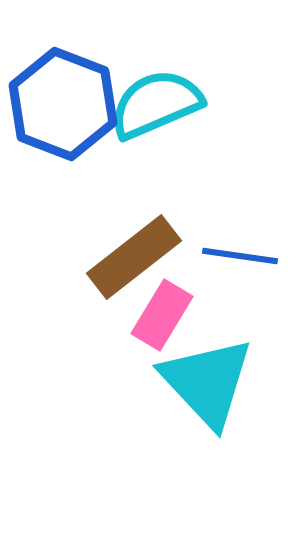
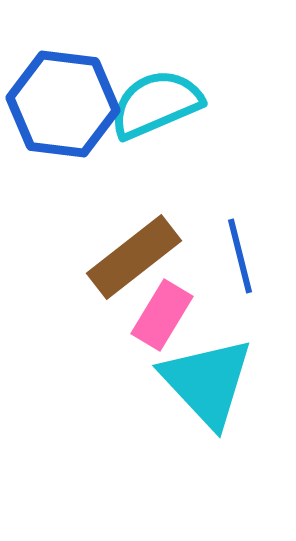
blue hexagon: rotated 14 degrees counterclockwise
blue line: rotated 68 degrees clockwise
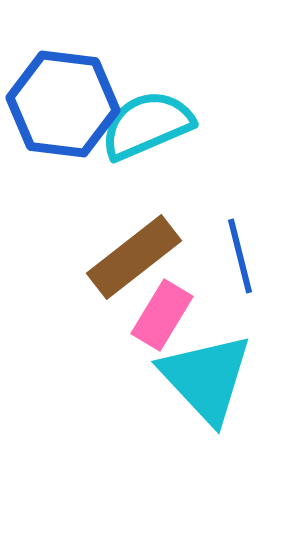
cyan semicircle: moved 9 px left, 21 px down
cyan triangle: moved 1 px left, 4 px up
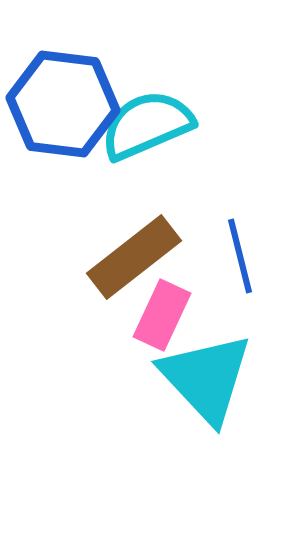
pink rectangle: rotated 6 degrees counterclockwise
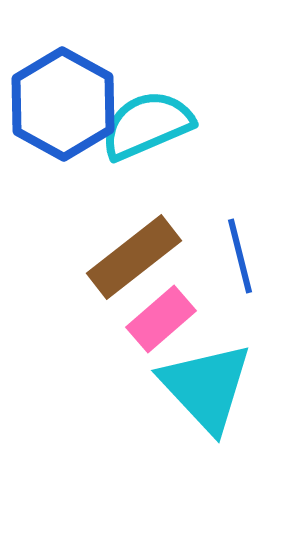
blue hexagon: rotated 22 degrees clockwise
pink rectangle: moved 1 px left, 4 px down; rotated 24 degrees clockwise
cyan triangle: moved 9 px down
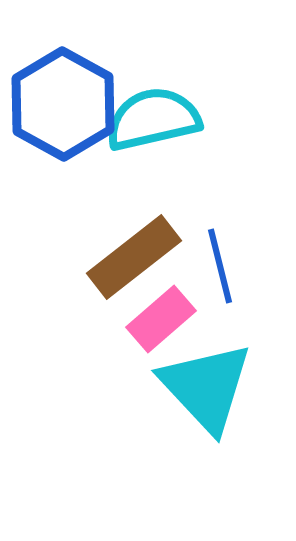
cyan semicircle: moved 6 px right, 6 px up; rotated 10 degrees clockwise
blue line: moved 20 px left, 10 px down
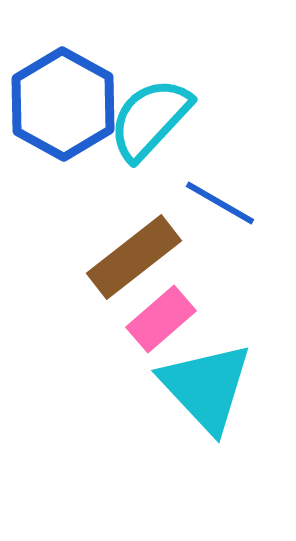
cyan semicircle: moved 3 px left; rotated 34 degrees counterclockwise
blue line: moved 63 px up; rotated 46 degrees counterclockwise
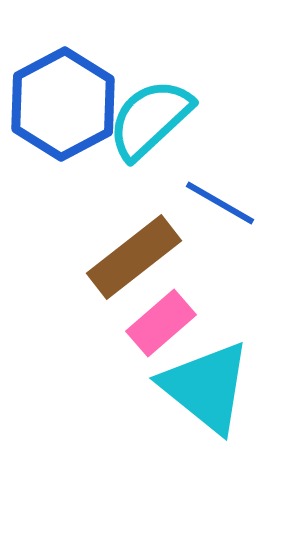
blue hexagon: rotated 3 degrees clockwise
cyan semicircle: rotated 4 degrees clockwise
pink rectangle: moved 4 px down
cyan triangle: rotated 8 degrees counterclockwise
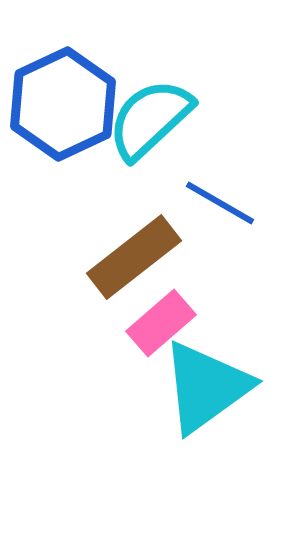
blue hexagon: rotated 3 degrees clockwise
cyan triangle: rotated 45 degrees clockwise
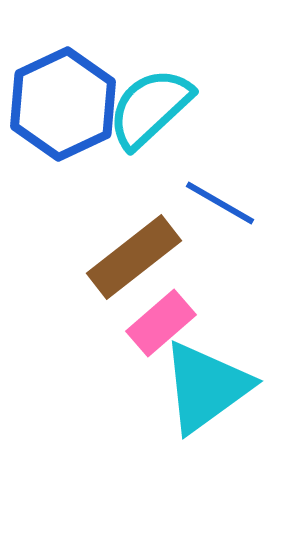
cyan semicircle: moved 11 px up
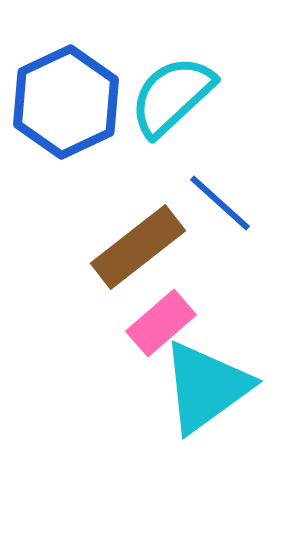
blue hexagon: moved 3 px right, 2 px up
cyan semicircle: moved 22 px right, 12 px up
blue line: rotated 12 degrees clockwise
brown rectangle: moved 4 px right, 10 px up
